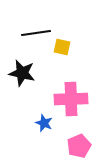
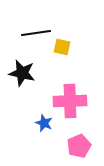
pink cross: moved 1 px left, 2 px down
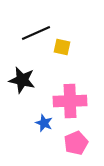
black line: rotated 16 degrees counterclockwise
black star: moved 7 px down
pink pentagon: moved 3 px left, 3 px up
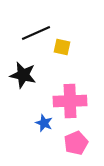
black star: moved 1 px right, 5 px up
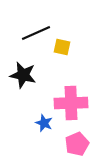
pink cross: moved 1 px right, 2 px down
pink pentagon: moved 1 px right, 1 px down
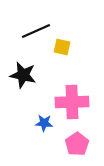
black line: moved 2 px up
pink cross: moved 1 px right, 1 px up
blue star: rotated 18 degrees counterclockwise
pink pentagon: rotated 10 degrees counterclockwise
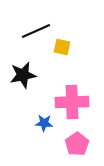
black star: rotated 24 degrees counterclockwise
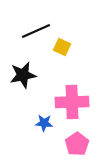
yellow square: rotated 12 degrees clockwise
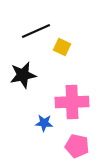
pink pentagon: moved 2 px down; rotated 25 degrees counterclockwise
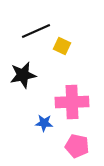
yellow square: moved 1 px up
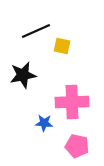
yellow square: rotated 12 degrees counterclockwise
